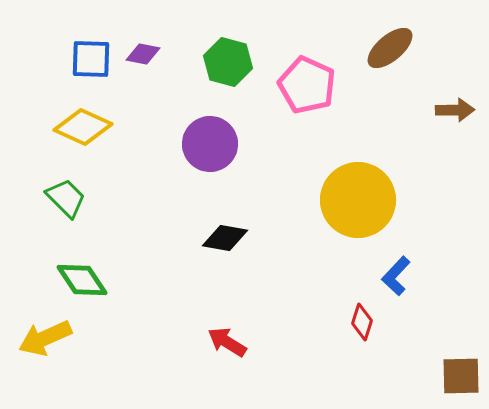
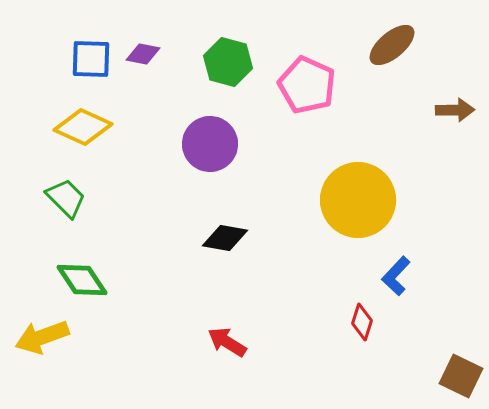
brown ellipse: moved 2 px right, 3 px up
yellow arrow: moved 3 px left, 1 px up; rotated 4 degrees clockwise
brown square: rotated 27 degrees clockwise
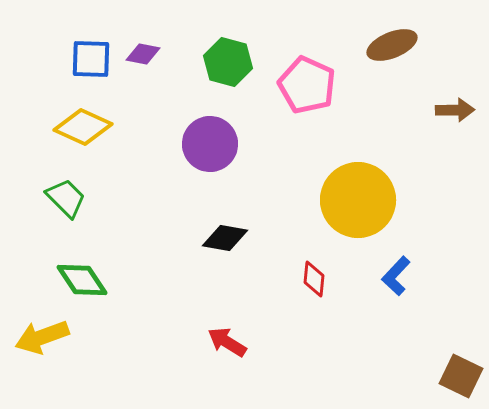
brown ellipse: rotated 18 degrees clockwise
red diamond: moved 48 px left, 43 px up; rotated 12 degrees counterclockwise
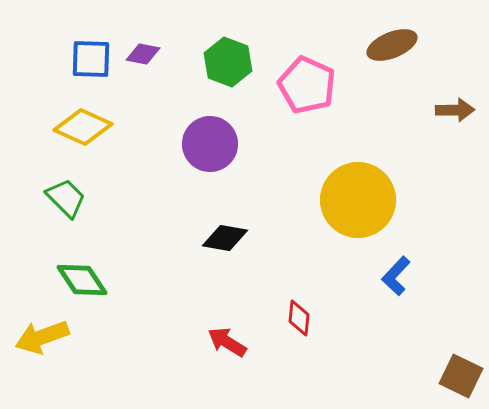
green hexagon: rotated 6 degrees clockwise
red diamond: moved 15 px left, 39 px down
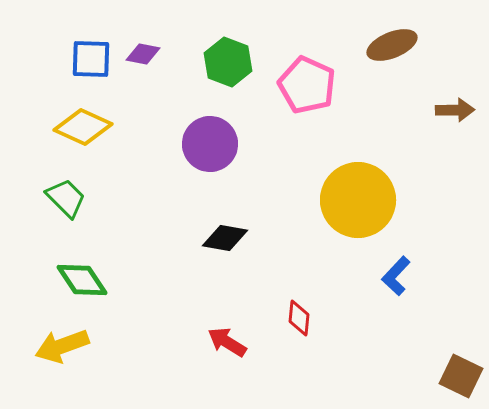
yellow arrow: moved 20 px right, 9 px down
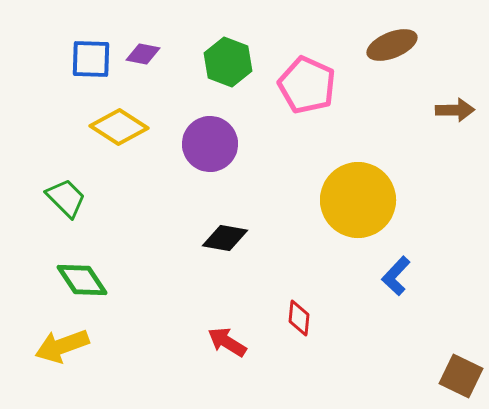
yellow diamond: moved 36 px right; rotated 8 degrees clockwise
